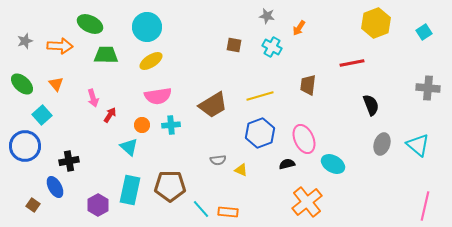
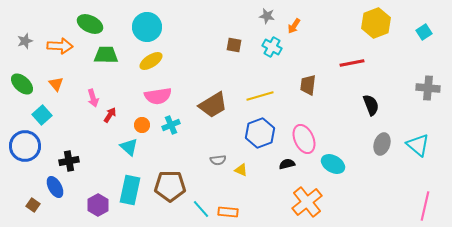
orange arrow at (299, 28): moved 5 px left, 2 px up
cyan cross at (171, 125): rotated 18 degrees counterclockwise
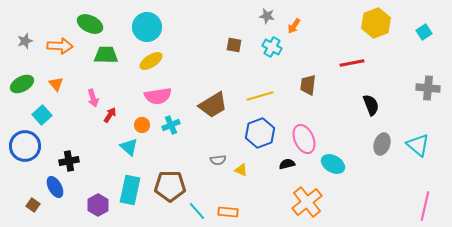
green ellipse at (22, 84): rotated 70 degrees counterclockwise
cyan line at (201, 209): moved 4 px left, 2 px down
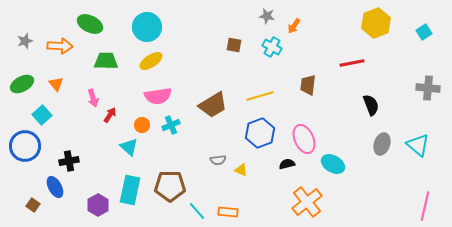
green trapezoid at (106, 55): moved 6 px down
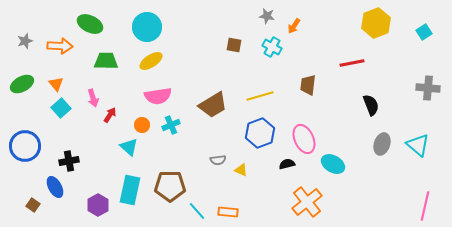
cyan square at (42, 115): moved 19 px right, 7 px up
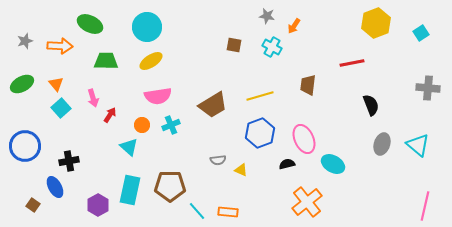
cyan square at (424, 32): moved 3 px left, 1 px down
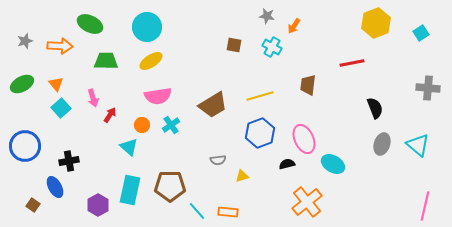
black semicircle at (371, 105): moved 4 px right, 3 px down
cyan cross at (171, 125): rotated 12 degrees counterclockwise
yellow triangle at (241, 170): moved 1 px right, 6 px down; rotated 40 degrees counterclockwise
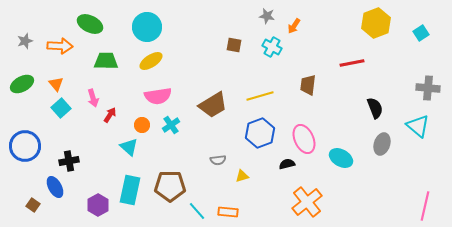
cyan triangle at (418, 145): moved 19 px up
cyan ellipse at (333, 164): moved 8 px right, 6 px up
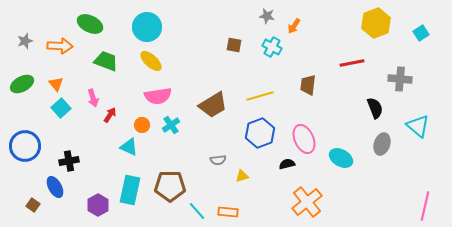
green trapezoid at (106, 61): rotated 20 degrees clockwise
yellow ellipse at (151, 61): rotated 75 degrees clockwise
gray cross at (428, 88): moved 28 px left, 9 px up
cyan triangle at (129, 147): rotated 18 degrees counterclockwise
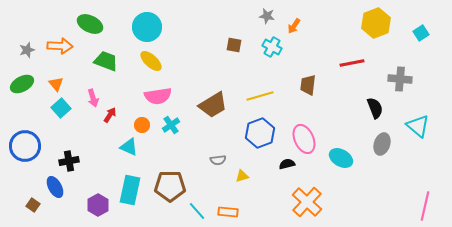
gray star at (25, 41): moved 2 px right, 9 px down
orange cross at (307, 202): rotated 8 degrees counterclockwise
